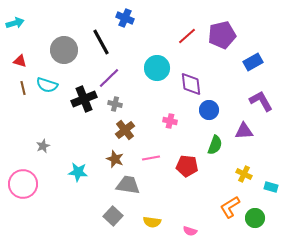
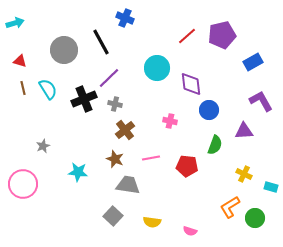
cyan semicircle: moved 1 px right, 4 px down; rotated 140 degrees counterclockwise
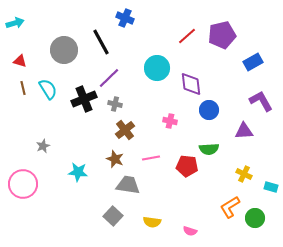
green semicircle: moved 6 px left, 4 px down; rotated 66 degrees clockwise
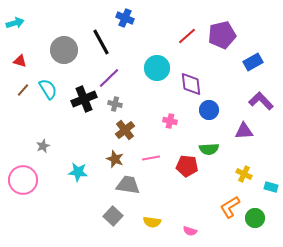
brown line: moved 2 px down; rotated 56 degrees clockwise
purple L-shape: rotated 15 degrees counterclockwise
pink circle: moved 4 px up
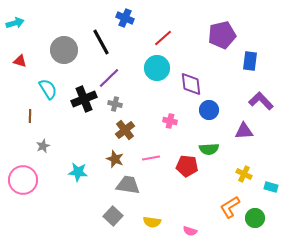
red line: moved 24 px left, 2 px down
blue rectangle: moved 3 px left, 1 px up; rotated 54 degrees counterclockwise
brown line: moved 7 px right, 26 px down; rotated 40 degrees counterclockwise
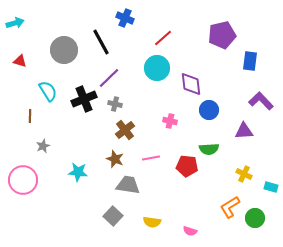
cyan semicircle: moved 2 px down
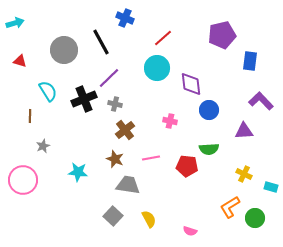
yellow semicircle: moved 3 px left, 3 px up; rotated 126 degrees counterclockwise
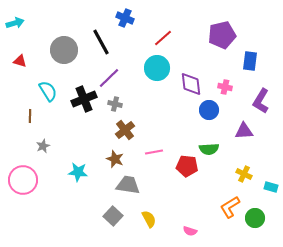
purple L-shape: rotated 105 degrees counterclockwise
pink cross: moved 55 px right, 34 px up
pink line: moved 3 px right, 6 px up
